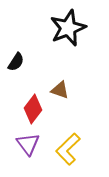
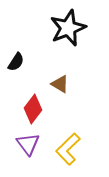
brown triangle: moved 6 px up; rotated 12 degrees clockwise
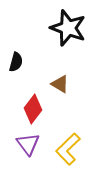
black star: rotated 30 degrees counterclockwise
black semicircle: rotated 18 degrees counterclockwise
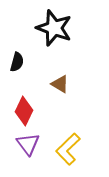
black star: moved 14 px left
black semicircle: moved 1 px right
red diamond: moved 9 px left, 2 px down; rotated 12 degrees counterclockwise
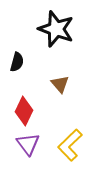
black star: moved 2 px right, 1 px down
brown triangle: rotated 18 degrees clockwise
yellow L-shape: moved 2 px right, 4 px up
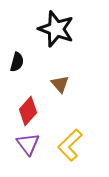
red diamond: moved 4 px right; rotated 16 degrees clockwise
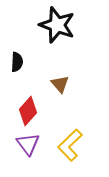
black star: moved 1 px right, 4 px up
black semicircle: rotated 12 degrees counterclockwise
